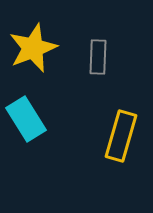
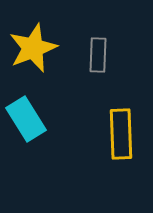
gray rectangle: moved 2 px up
yellow rectangle: moved 2 px up; rotated 18 degrees counterclockwise
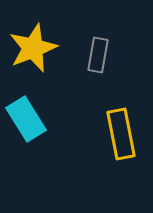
gray rectangle: rotated 8 degrees clockwise
yellow rectangle: rotated 9 degrees counterclockwise
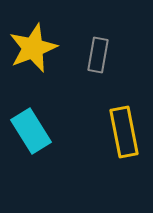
cyan rectangle: moved 5 px right, 12 px down
yellow rectangle: moved 3 px right, 2 px up
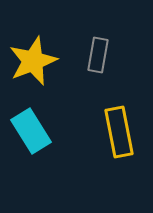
yellow star: moved 13 px down
yellow rectangle: moved 5 px left
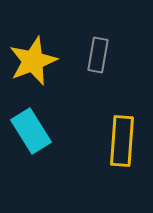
yellow rectangle: moved 3 px right, 9 px down; rotated 15 degrees clockwise
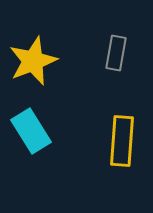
gray rectangle: moved 18 px right, 2 px up
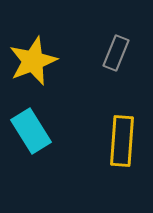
gray rectangle: rotated 12 degrees clockwise
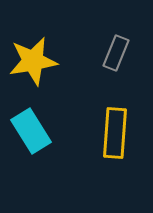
yellow star: rotated 12 degrees clockwise
yellow rectangle: moved 7 px left, 8 px up
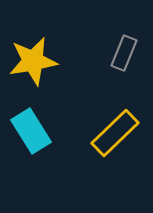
gray rectangle: moved 8 px right
yellow rectangle: rotated 42 degrees clockwise
